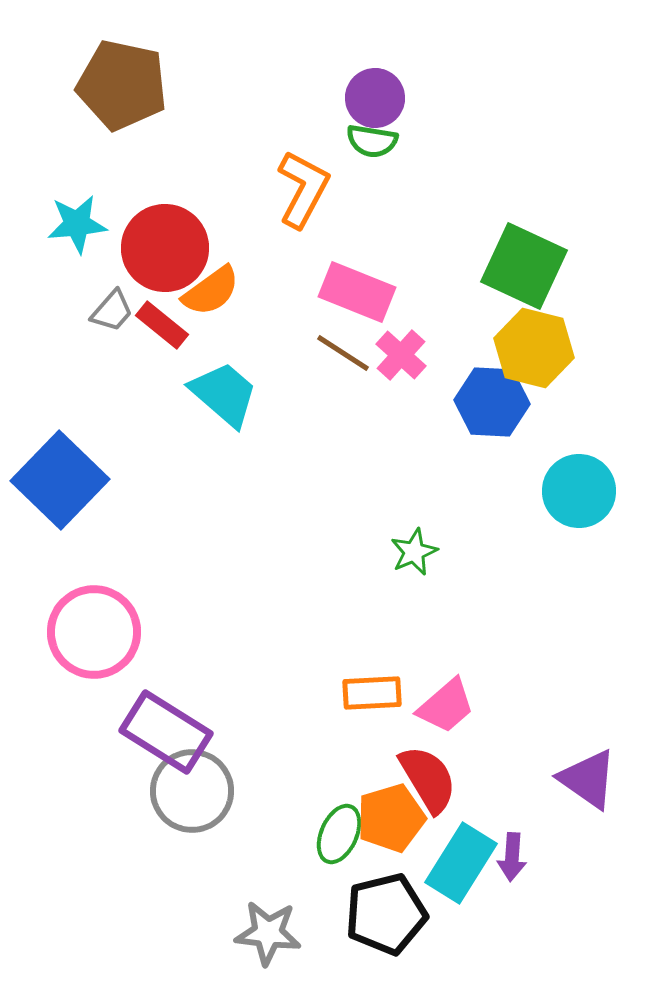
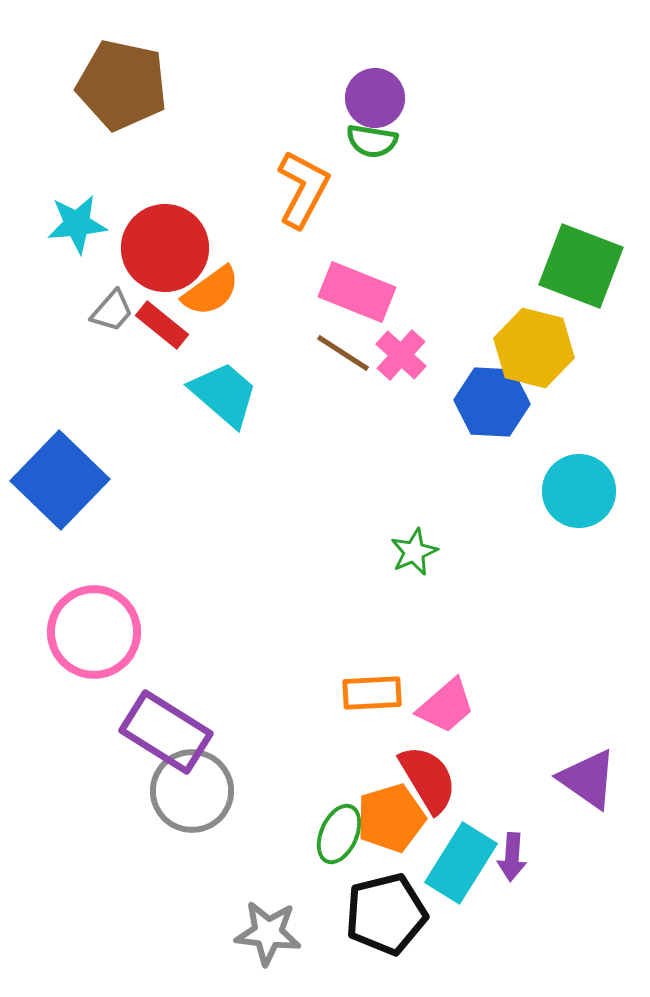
green square: moved 57 px right; rotated 4 degrees counterclockwise
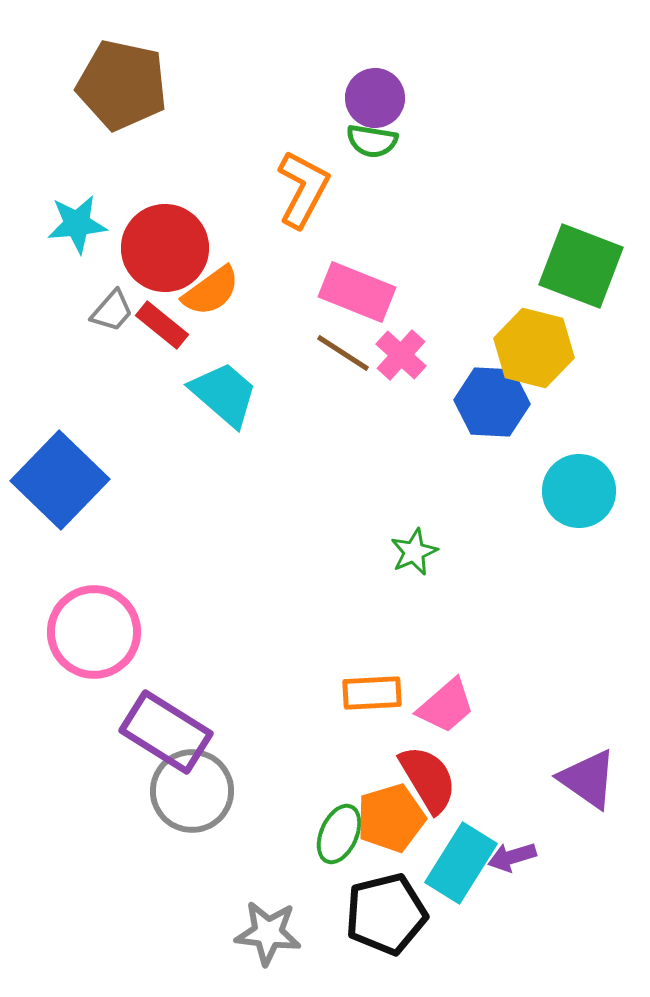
purple arrow: rotated 69 degrees clockwise
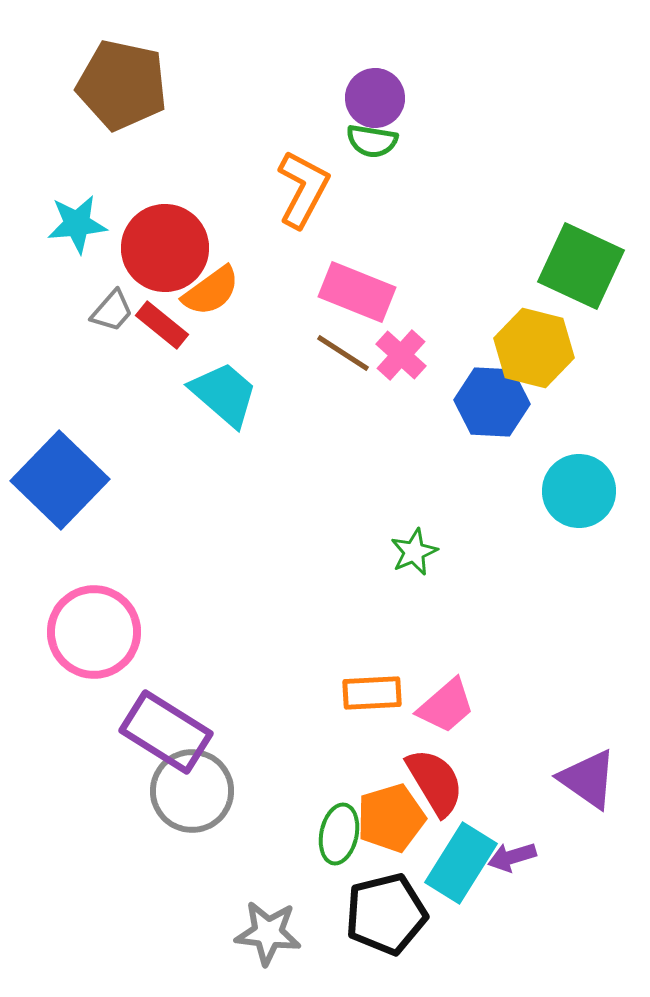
green square: rotated 4 degrees clockwise
red semicircle: moved 7 px right, 3 px down
green ellipse: rotated 12 degrees counterclockwise
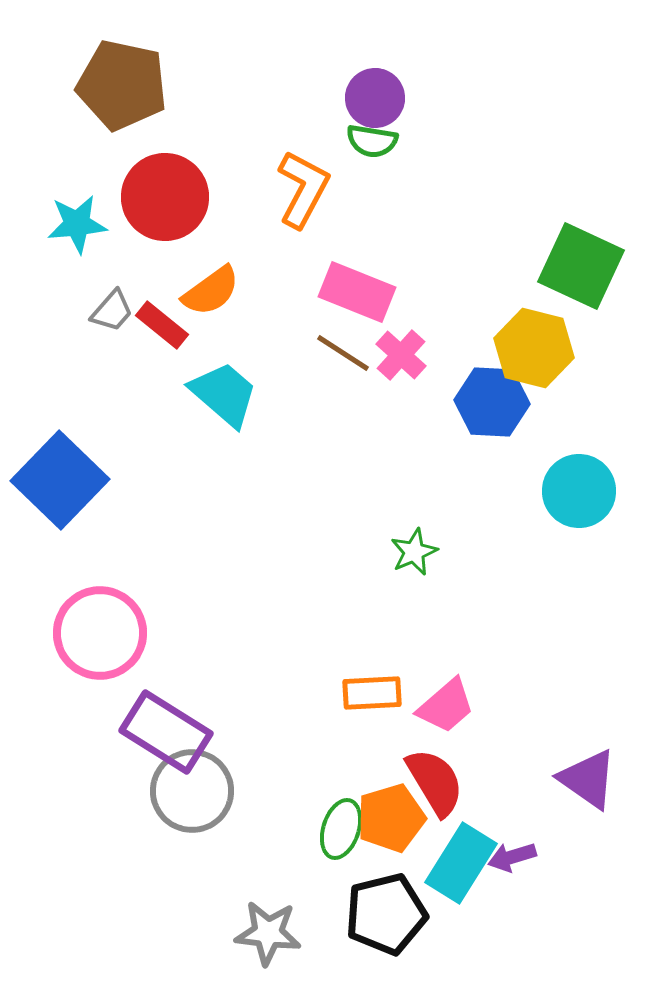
red circle: moved 51 px up
pink circle: moved 6 px right, 1 px down
green ellipse: moved 2 px right, 5 px up; rotated 6 degrees clockwise
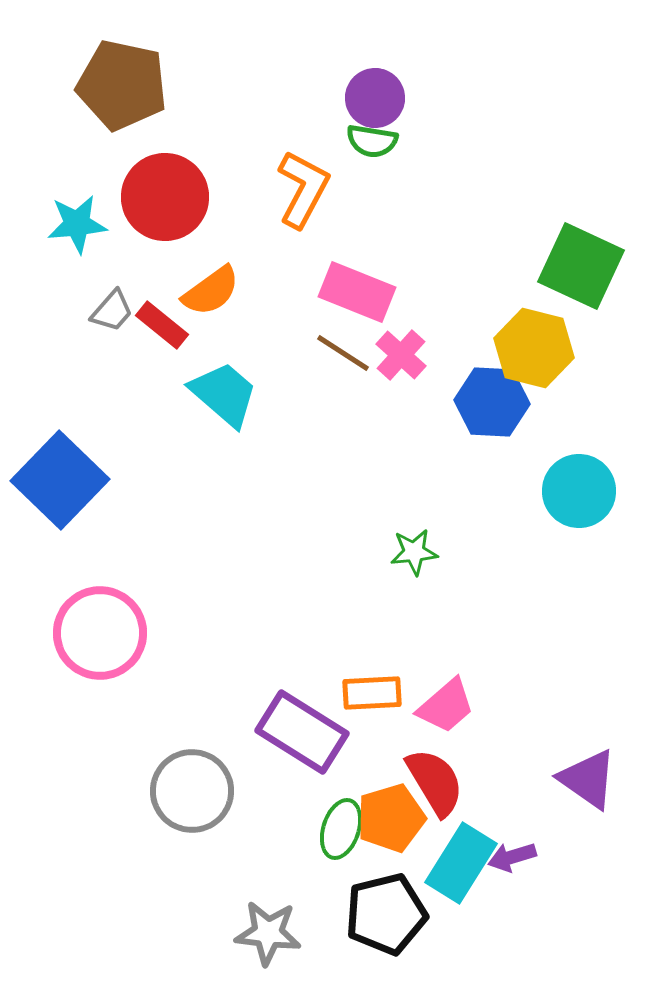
green star: rotated 18 degrees clockwise
purple rectangle: moved 136 px right
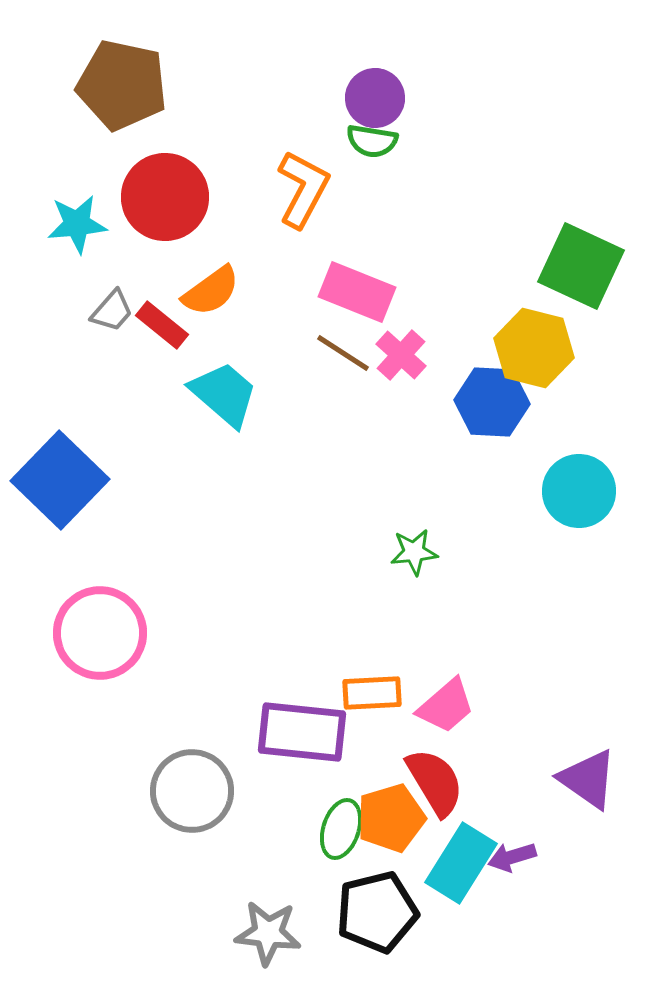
purple rectangle: rotated 26 degrees counterclockwise
black pentagon: moved 9 px left, 2 px up
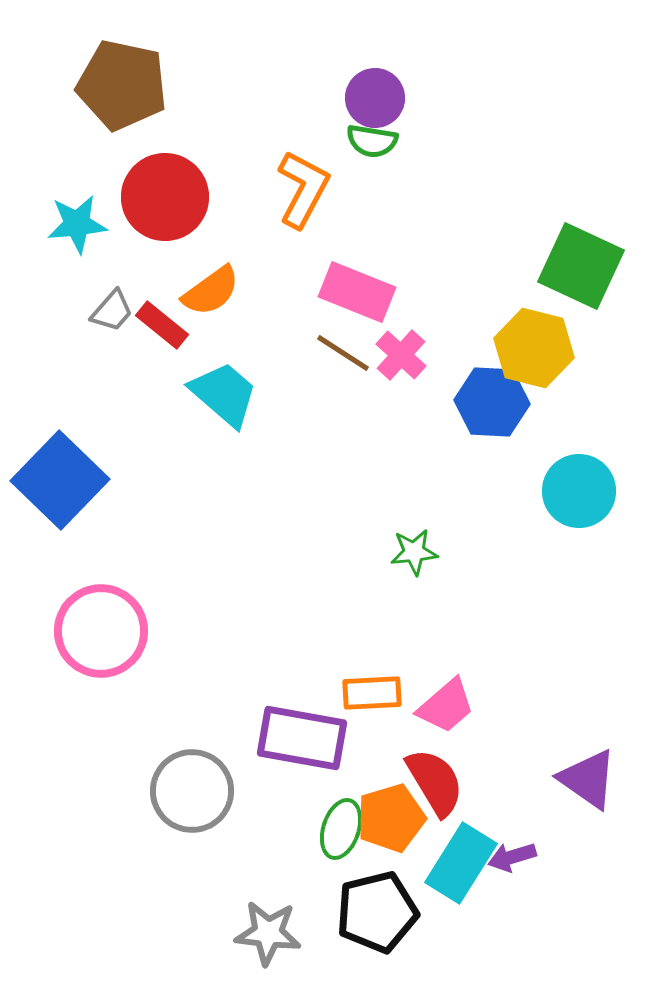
pink circle: moved 1 px right, 2 px up
purple rectangle: moved 6 px down; rotated 4 degrees clockwise
